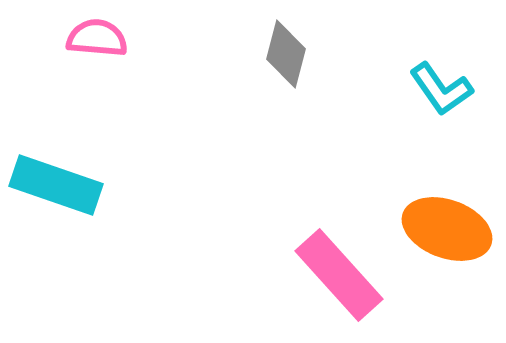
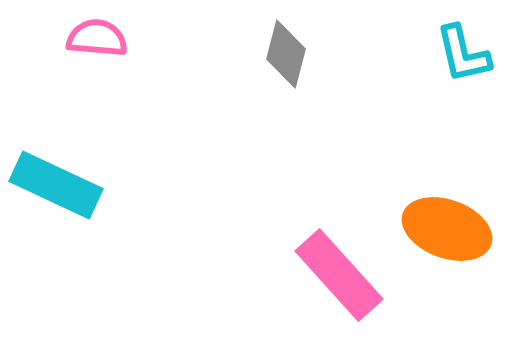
cyan L-shape: moved 22 px right, 35 px up; rotated 22 degrees clockwise
cyan rectangle: rotated 6 degrees clockwise
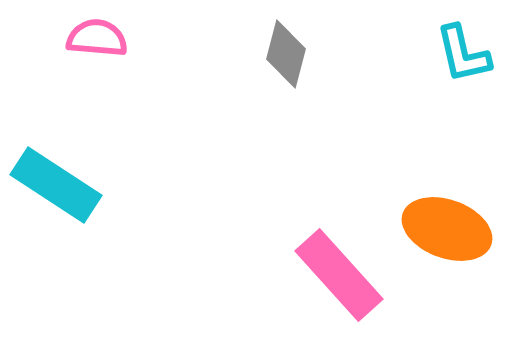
cyan rectangle: rotated 8 degrees clockwise
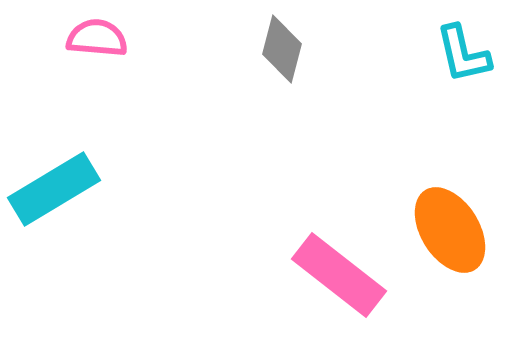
gray diamond: moved 4 px left, 5 px up
cyan rectangle: moved 2 px left, 4 px down; rotated 64 degrees counterclockwise
orange ellipse: moved 3 px right, 1 px down; rotated 38 degrees clockwise
pink rectangle: rotated 10 degrees counterclockwise
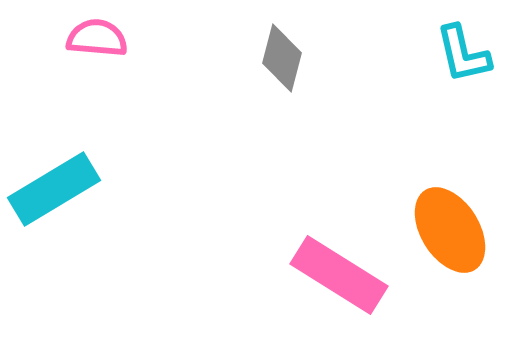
gray diamond: moved 9 px down
pink rectangle: rotated 6 degrees counterclockwise
